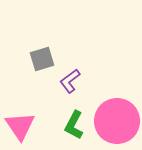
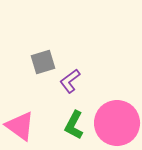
gray square: moved 1 px right, 3 px down
pink circle: moved 2 px down
pink triangle: rotated 20 degrees counterclockwise
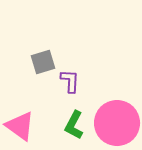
purple L-shape: rotated 130 degrees clockwise
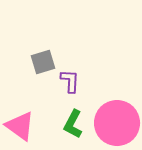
green L-shape: moved 1 px left, 1 px up
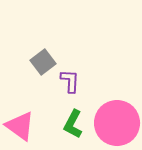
gray square: rotated 20 degrees counterclockwise
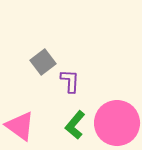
green L-shape: moved 2 px right, 1 px down; rotated 12 degrees clockwise
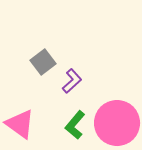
purple L-shape: moved 2 px right; rotated 45 degrees clockwise
pink triangle: moved 2 px up
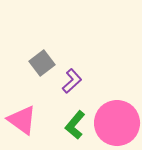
gray square: moved 1 px left, 1 px down
pink triangle: moved 2 px right, 4 px up
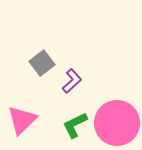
pink triangle: rotated 40 degrees clockwise
green L-shape: rotated 24 degrees clockwise
